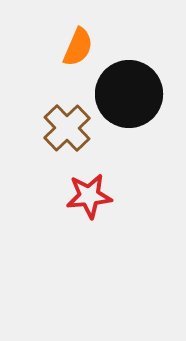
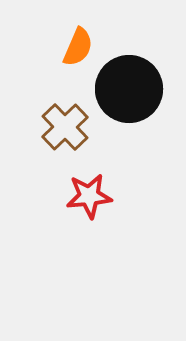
black circle: moved 5 px up
brown cross: moved 2 px left, 1 px up
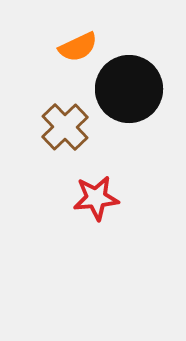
orange semicircle: rotated 42 degrees clockwise
red star: moved 7 px right, 2 px down
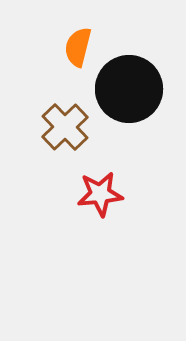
orange semicircle: rotated 129 degrees clockwise
red star: moved 4 px right, 4 px up
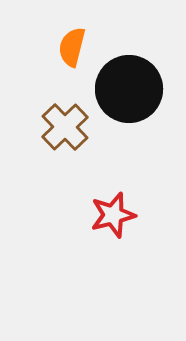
orange semicircle: moved 6 px left
red star: moved 13 px right, 21 px down; rotated 9 degrees counterclockwise
